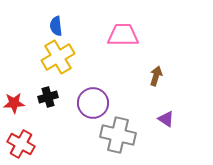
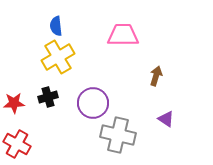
red cross: moved 4 px left
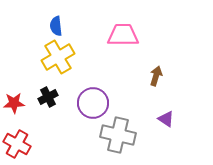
black cross: rotated 12 degrees counterclockwise
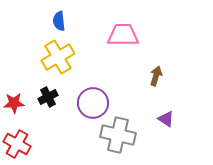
blue semicircle: moved 3 px right, 5 px up
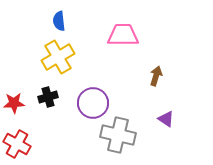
black cross: rotated 12 degrees clockwise
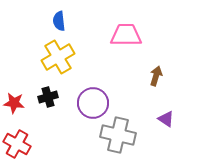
pink trapezoid: moved 3 px right
red star: rotated 10 degrees clockwise
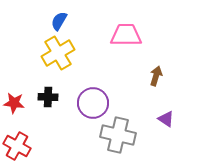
blue semicircle: rotated 36 degrees clockwise
yellow cross: moved 4 px up
black cross: rotated 18 degrees clockwise
red cross: moved 2 px down
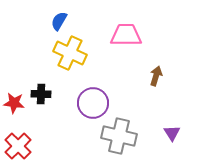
yellow cross: moved 12 px right; rotated 36 degrees counterclockwise
black cross: moved 7 px left, 3 px up
purple triangle: moved 6 px right, 14 px down; rotated 24 degrees clockwise
gray cross: moved 1 px right, 1 px down
red cross: moved 1 px right; rotated 16 degrees clockwise
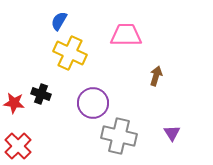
black cross: rotated 18 degrees clockwise
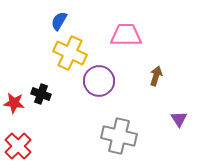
purple circle: moved 6 px right, 22 px up
purple triangle: moved 7 px right, 14 px up
